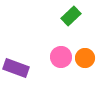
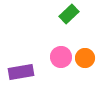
green rectangle: moved 2 px left, 2 px up
purple rectangle: moved 5 px right, 4 px down; rotated 30 degrees counterclockwise
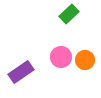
orange circle: moved 2 px down
purple rectangle: rotated 25 degrees counterclockwise
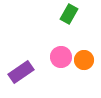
green rectangle: rotated 18 degrees counterclockwise
orange circle: moved 1 px left
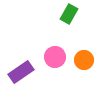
pink circle: moved 6 px left
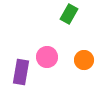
pink circle: moved 8 px left
purple rectangle: rotated 45 degrees counterclockwise
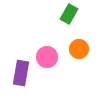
orange circle: moved 5 px left, 11 px up
purple rectangle: moved 1 px down
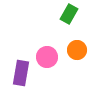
orange circle: moved 2 px left, 1 px down
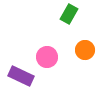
orange circle: moved 8 px right
purple rectangle: moved 3 px down; rotated 75 degrees counterclockwise
